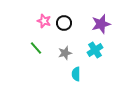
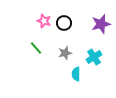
cyan cross: moved 1 px left, 7 px down
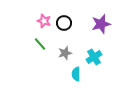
green line: moved 4 px right, 4 px up
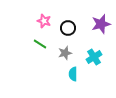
black circle: moved 4 px right, 5 px down
green line: rotated 16 degrees counterclockwise
cyan semicircle: moved 3 px left
